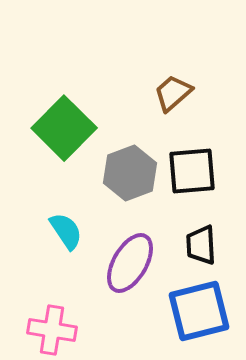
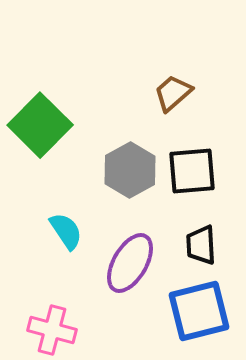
green square: moved 24 px left, 3 px up
gray hexagon: moved 3 px up; rotated 8 degrees counterclockwise
pink cross: rotated 6 degrees clockwise
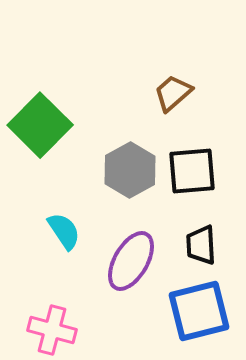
cyan semicircle: moved 2 px left
purple ellipse: moved 1 px right, 2 px up
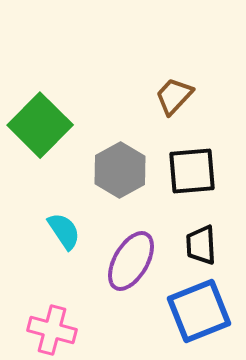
brown trapezoid: moved 1 px right, 3 px down; rotated 6 degrees counterclockwise
gray hexagon: moved 10 px left
blue square: rotated 8 degrees counterclockwise
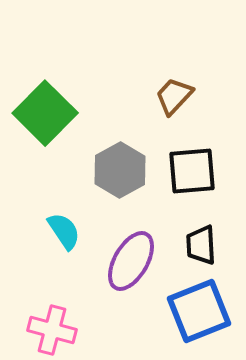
green square: moved 5 px right, 12 px up
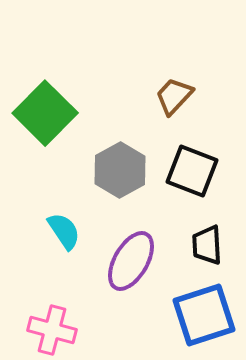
black square: rotated 26 degrees clockwise
black trapezoid: moved 6 px right
blue square: moved 5 px right, 4 px down; rotated 4 degrees clockwise
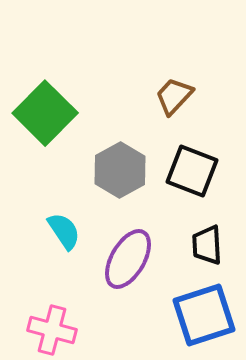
purple ellipse: moved 3 px left, 2 px up
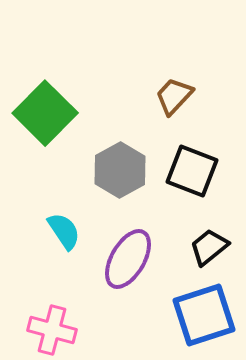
black trapezoid: moved 2 px right, 2 px down; rotated 54 degrees clockwise
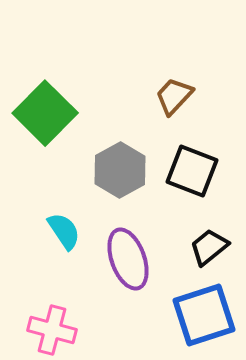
purple ellipse: rotated 50 degrees counterclockwise
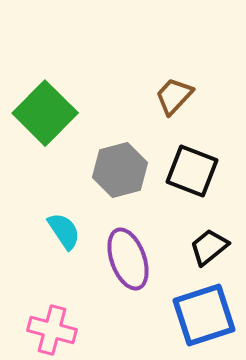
gray hexagon: rotated 14 degrees clockwise
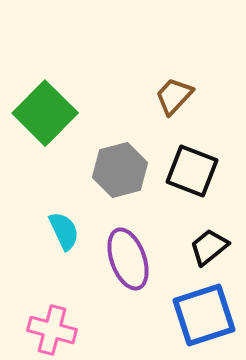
cyan semicircle: rotated 9 degrees clockwise
